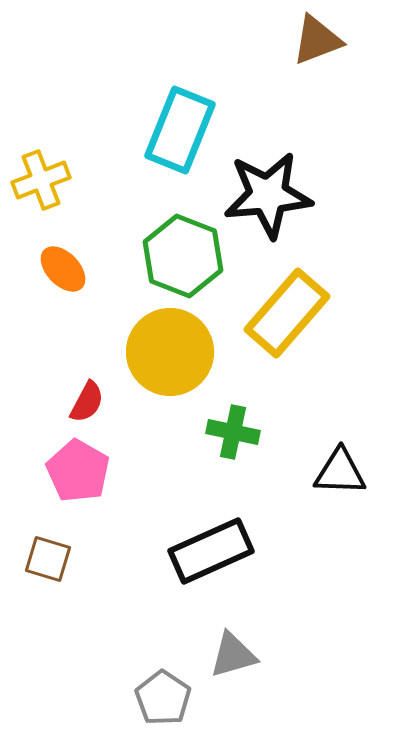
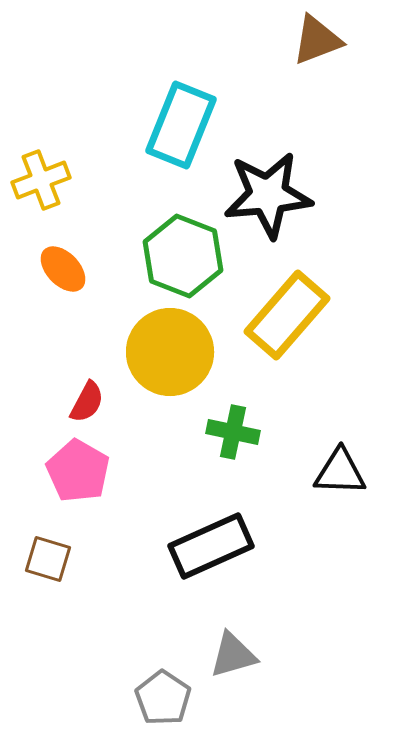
cyan rectangle: moved 1 px right, 5 px up
yellow rectangle: moved 2 px down
black rectangle: moved 5 px up
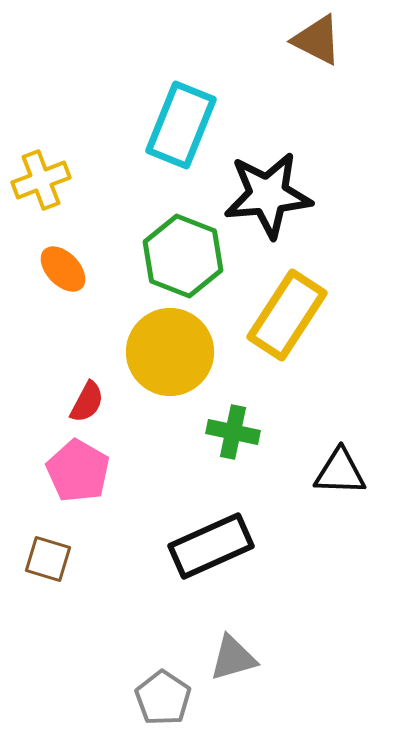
brown triangle: rotated 48 degrees clockwise
yellow rectangle: rotated 8 degrees counterclockwise
gray triangle: moved 3 px down
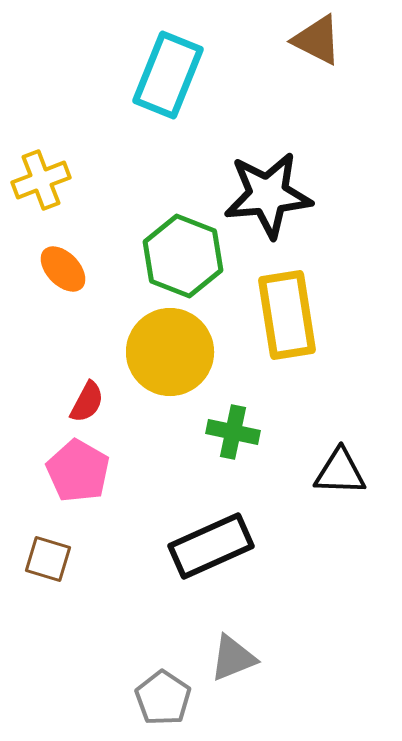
cyan rectangle: moved 13 px left, 50 px up
yellow rectangle: rotated 42 degrees counterclockwise
gray triangle: rotated 6 degrees counterclockwise
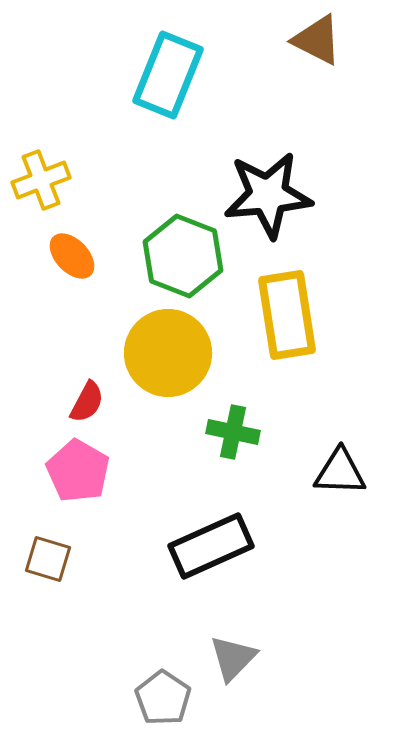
orange ellipse: moved 9 px right, 13 px up
yellow circle: moved 2 px left, 1 px down
gray triangle: rotated 24 degrees counterclockwise
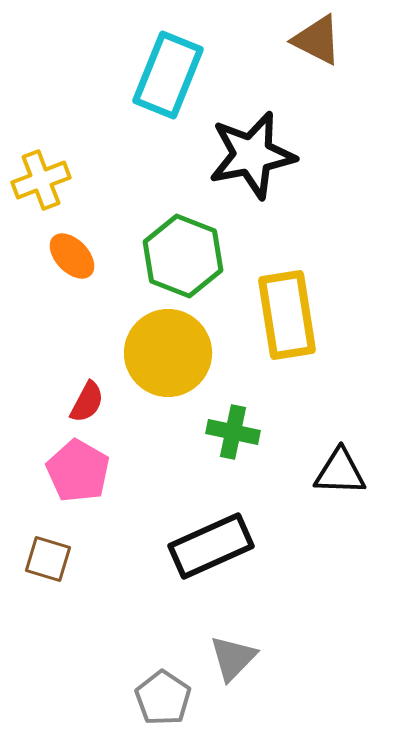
black star: moved 16 px left, 40 px up; rotated 6 degrees counterclockwise
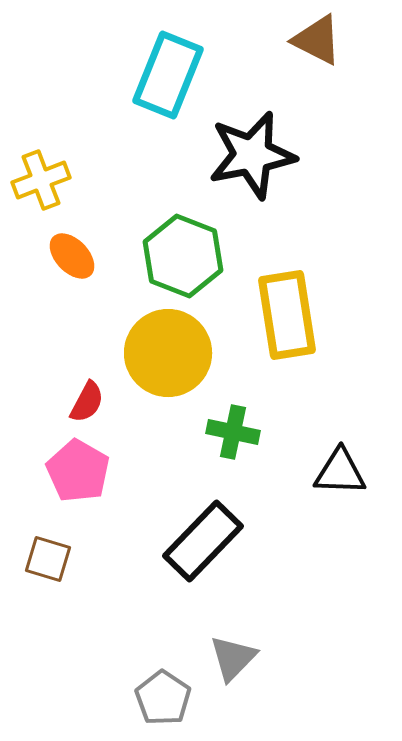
black rectangle: moved 8 px left, 5 px up; rotated 22 degrees counterclockwise
